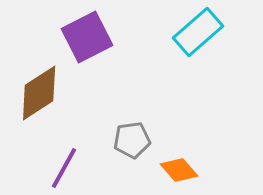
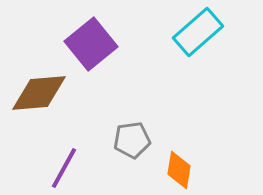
purple square: moved 4 px right, 7 px down; rotated 12 degrees counterclockwise
brown diamond: rotated 28 degrees clockwise
orange diamond: rotated 51 degrees clockwise
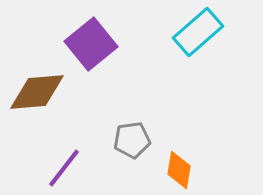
brown diamond: moved 2 px left, 1 px up
purple line: rotated 9 degrees clockwise
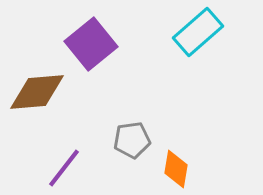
orange diamond: moved 3 px left, 1 px up
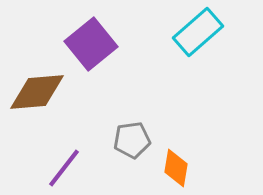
orange diamond: moved 1 px up
